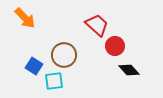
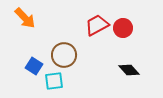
red trapezoid: rotated 70 degrees counterclockwise
red circle: moved 8 px right, 18 px up
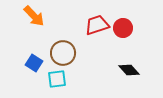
orange arrow: moved 9 px right, 2 px up
red trapezoid: rotated 10 degrees clockwise
brown circle: moved 1 px left, 2 px up
blue square: moved 3 px up
cyan square: moved 3 px right, 2 px up
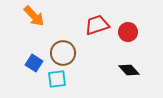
red circle: moved 5 px right, 4 px down
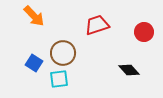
red circle: moved 16 px right
cyan square: moved 2 px right
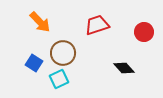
orange arrow: moved 6 px right, 6 px down
black diamond: moved 5 px left, 2 px up
cyan square: rotated 18 degrees counterclockwise
